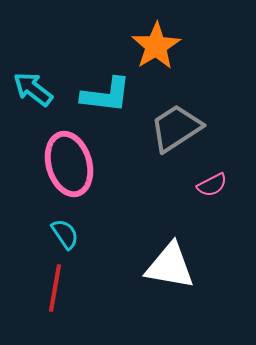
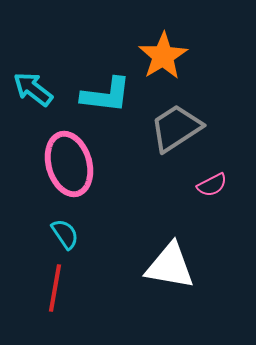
orange star: moved 7 px right, 10 px down
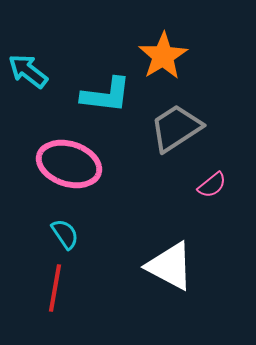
cyan arrow: moved 5 px left, 18 px up
pink ellipse: rotated 56 degrees counterclockwise
pink semicircle: rotated 12 degrees counterclockwise
white triangle: rotated 18 degrees clockwise
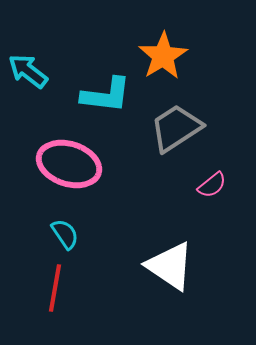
white triangle: rotated 6 degrees clockwise
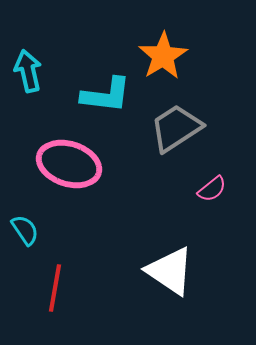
cyan arrow: rotated 39 degrees clockwise
pink semicircle: moved 4 px down
cyan semicircle: moved 40 px left, 4 px up
white triangle: moved 5 px down
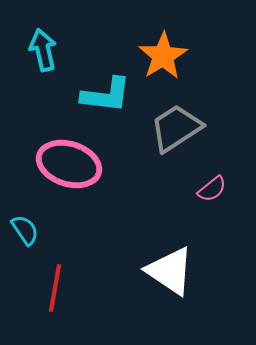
cyan arrow: moved 15 px right, 21 px up
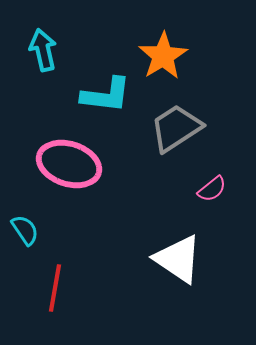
white triangle: moved 8 px right, 12 px up
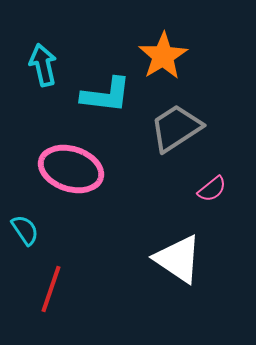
cyan arrow: moved 15 px down
pink ellipse: moved 2 px right, 5 px down
red line: moved 4 px left, 1 px down; rotated 9 degrees clockwise
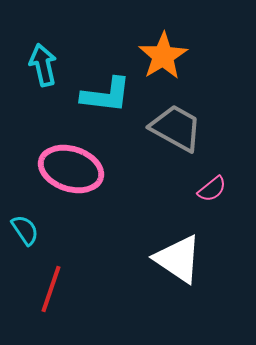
gray trapezoid: rotated 62 degrees clockwise
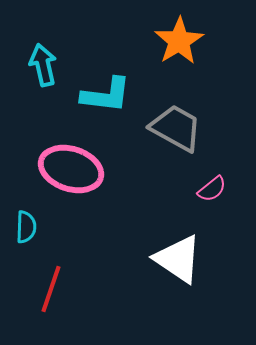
orange star: moved 16 px right, 15 px up
cyan semicircle: moved 1 px right, 3 px up; rotated 36 degrees clockwise
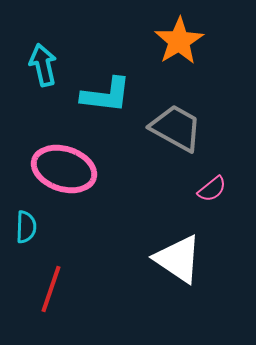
pink ellipse: moved 7 px left
